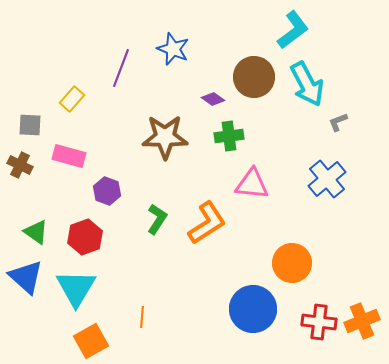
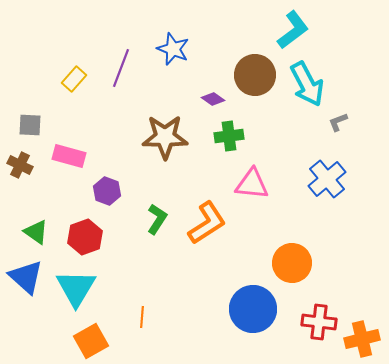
brown circle: moved 1 px right, 2 px up
yellow rectangle: moved 2 px right, 20 px up
orange cross: moved 18 px down; rotated 8 degrees clockwise
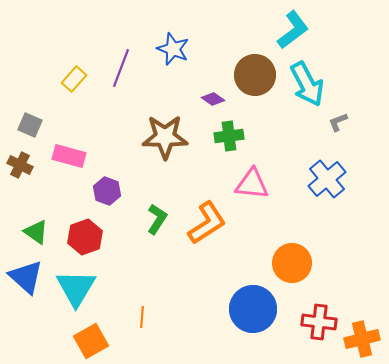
gray square: rotated 20 degrees clockwise
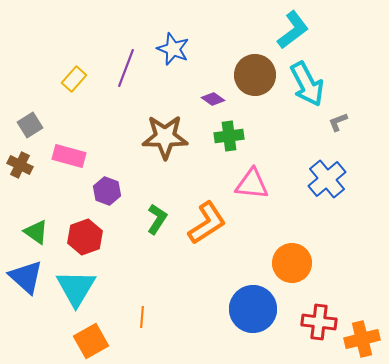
purple line: moved 5 px right
gray square: rotated 35 degrees clockwise
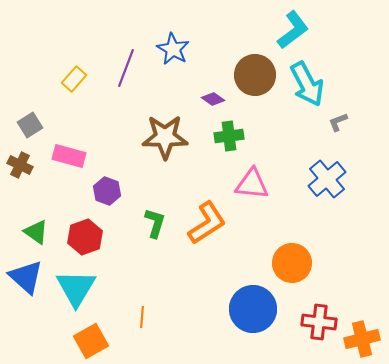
blue star: rotated 8 degrees clockwise
green L-shape: moved 2 px left, 4 px down; rotated 16 degrees counterclockwise
